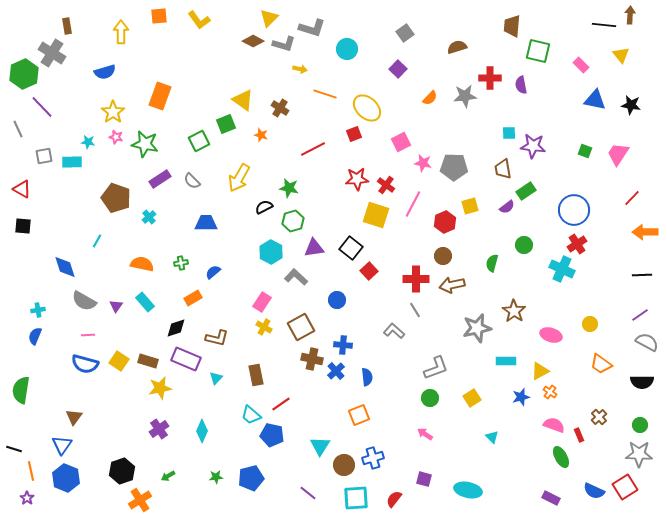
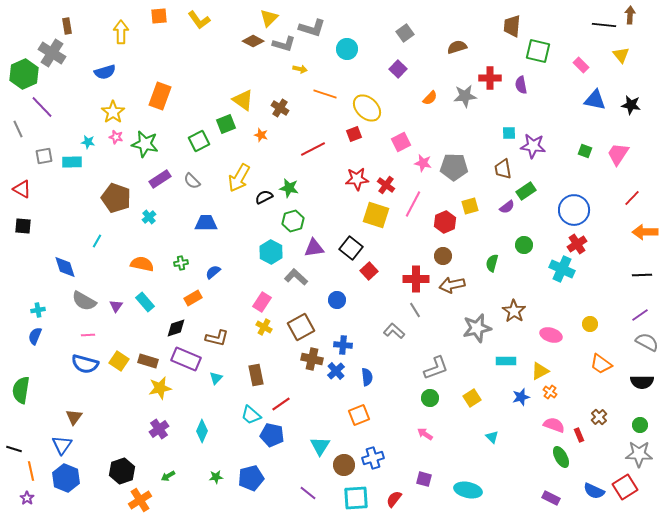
black semicircle at (264, 207): moved 10 px up
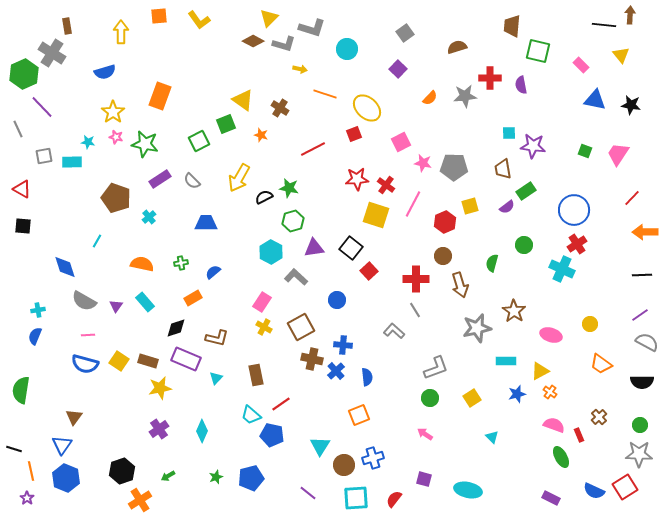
brown arrow at (452, 285): moved 8 px right; rotated 95 degrees counterclockwise
blue star at (521, 397): moved 4 px left, 3 px up
green star at (216, 477): rotated 16 degrees counterclockwise
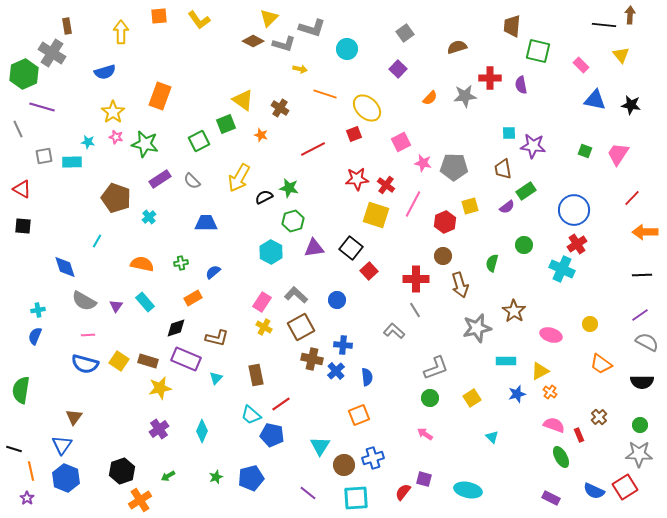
purple line at (42, 107): rotated 30 degrees counterclockwise
gray L-shape at (296, 277): moved 18 px down
red semicircle at (394, 499): moved 9 px right, 7 px up
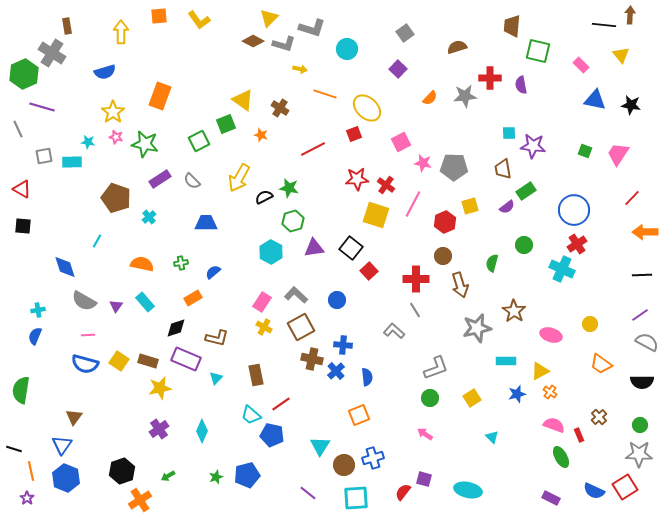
blue pentagon at (251, 478): moved 4 px left, 3 px up
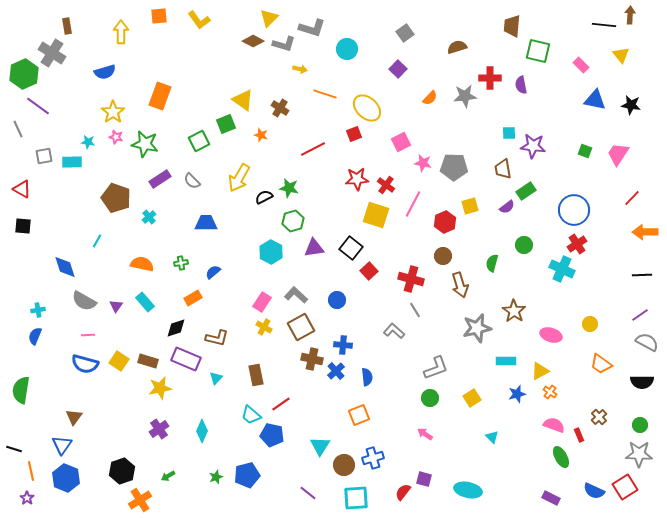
purple line at (42, 107): moved 4 px left, 1 px up; rotated 20 degrees clockwise
red cross at (416, 279): moved 5 px left; rotated 15 degrees clockwise
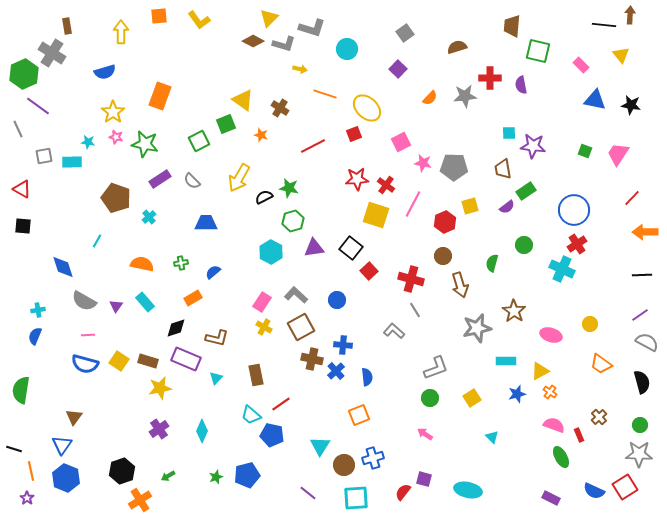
red line at (313, 149): moved 3 px up
blue diamond at (65, 267): moved 2 px left
black semicircle at (642, 382): rotated 105 degrees counterclockwise
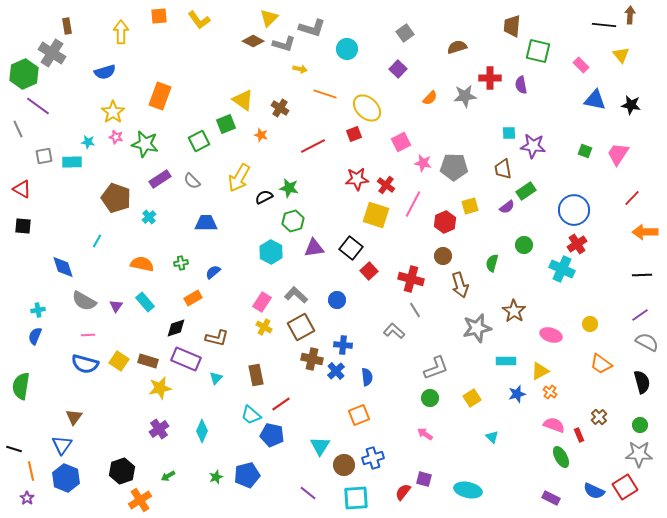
green semicircle at (21, 390): moved 4 px up
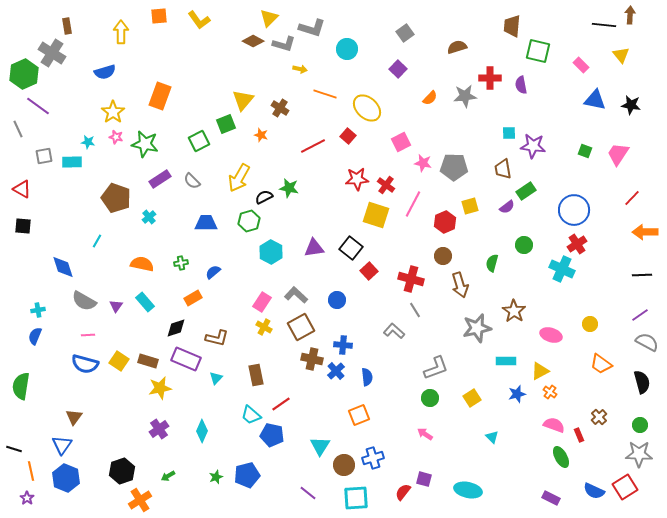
yellow triangle at (243, 100): rotated 35 degrees clockwise
red square at (354, 134): moved 6 px left, 2 px down; rotated 28 degrees counterclockwise
green hexagon at (293, 221): moved 44 px left
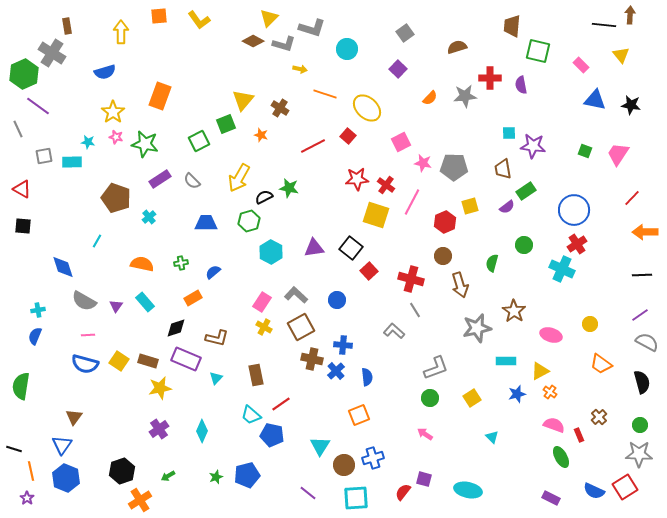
pink line at (413, 204): moved 1 px left, 2 px up
